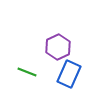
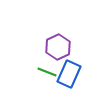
green line: moved 20 px right
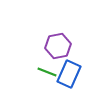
purple hexagon: moved 1 px up; rotated 15 degrees clockwise
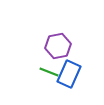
green line: moved 2 px right
